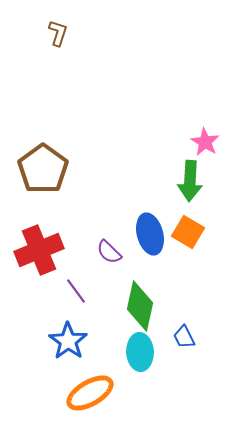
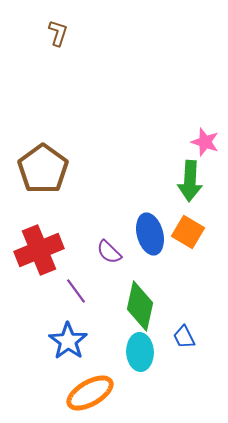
pink star: rotated 12 degrees counterclockwise
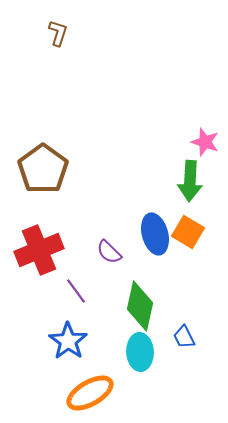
blue ellipse: moved 5 px right
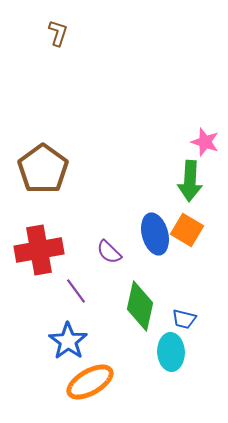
orange square: moved 1 px left, 2 px up
red cross: rotated 12 degrees clockwise
blue trapezoid: moved 18 px up; rotated 50 degrees counterclockwise
cyan ellipse: moved 31 px right
orange ellipse: moved 11 px up
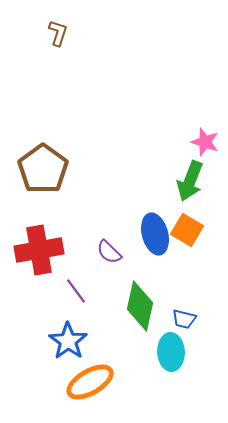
green arrow: rotated 18 degrees clockwise
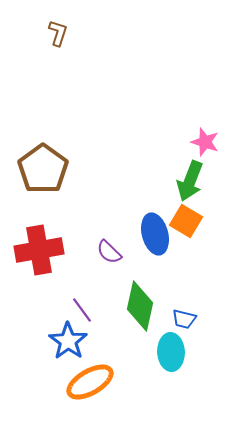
orange square: moved 1 px left, 9 px up
purple line: moved 6 px right, 19 px down
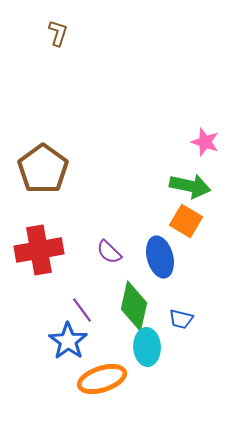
green arrow: moved 5 px down; rotated 99 degrees counterclockwise
blue ellipse: moved 5 px right, 23 px down
green diamond: moved 6 px left
blue trapezoid: moved 3 px left
cyan ellipse: moved 24 px left, 5 px up
orange ellipse: moved 12 px right, 3 px up; rotated 12 degrees clockwise
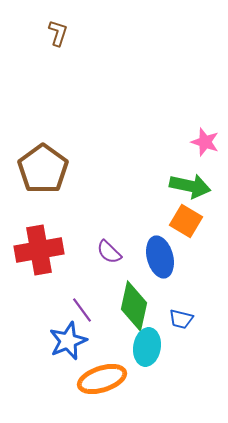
blue star: rotated 15 degrees clockwise
cyan ellipse: rotated 12 degrees clockwise
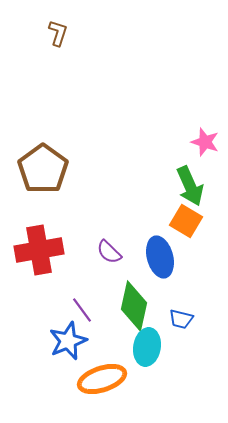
green arrow: rotated 54 degrees clockwise
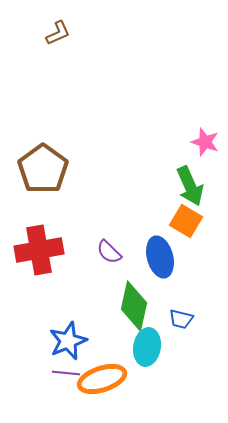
brown L-shape: rotated 48 degrees clockwise
purple line: moved 16 px left, 63 px down; rotated 48 degrees counterclockwise
